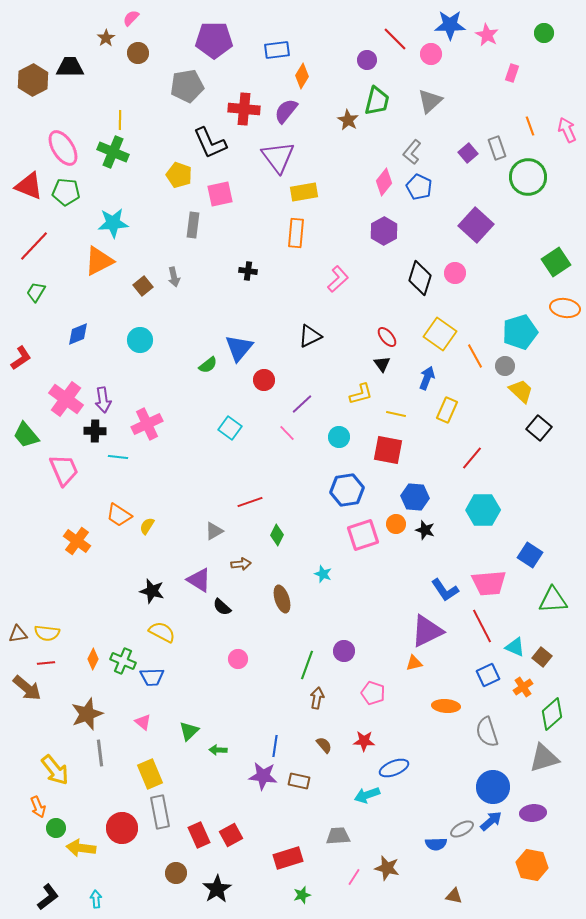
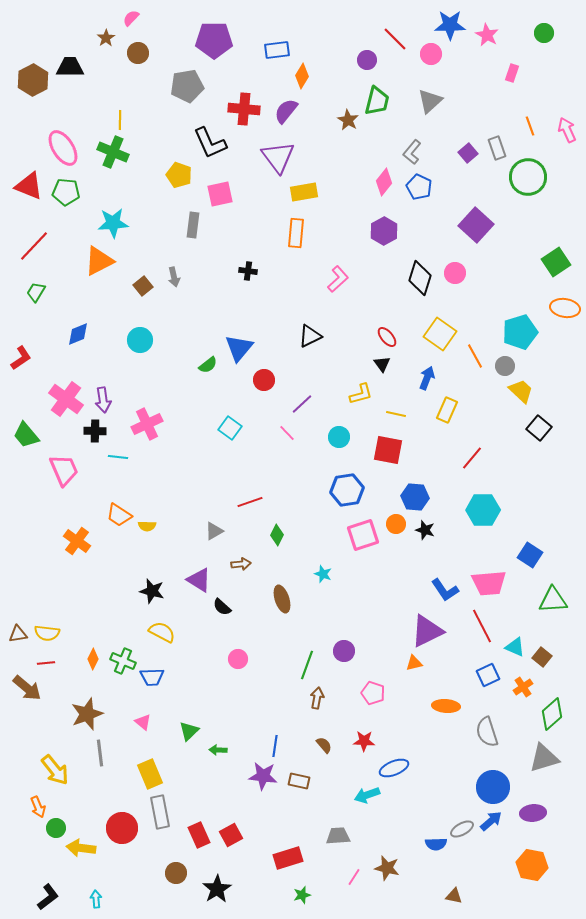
yellow semicircle at (147, 526): rotated 120 degrees counterclockwise
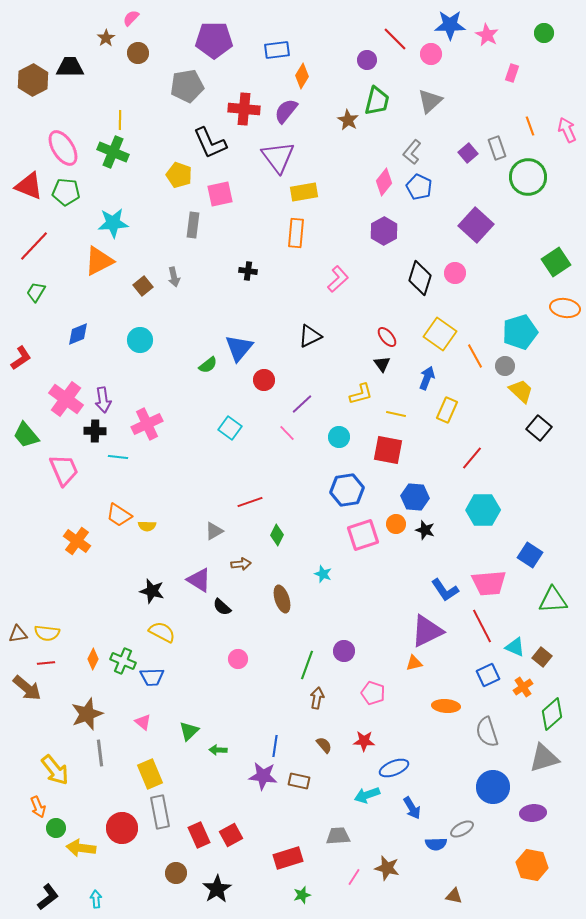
blue arrow at (491, 821): moved 79 px left, 13 px up; rotated 100 degrees clockwise
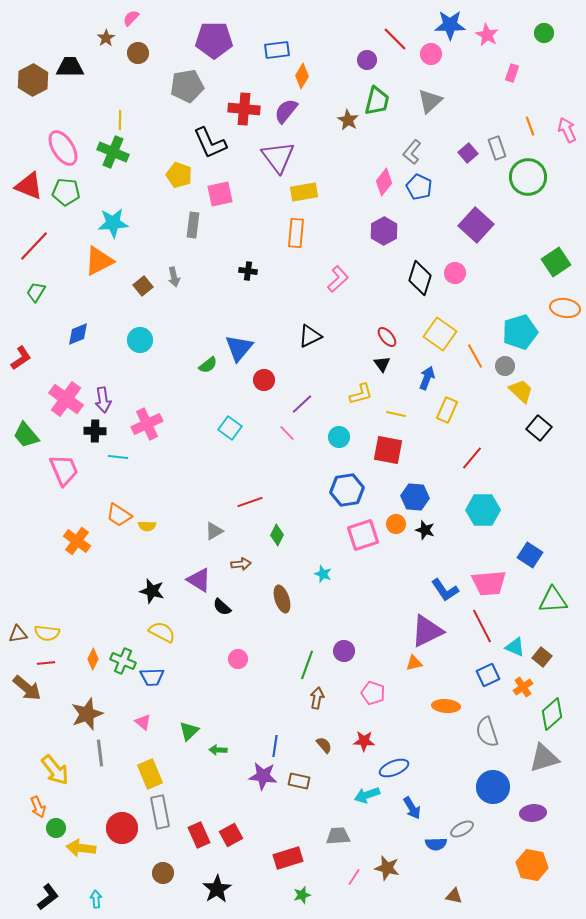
brown circle at (176, 873): moved 13 px left
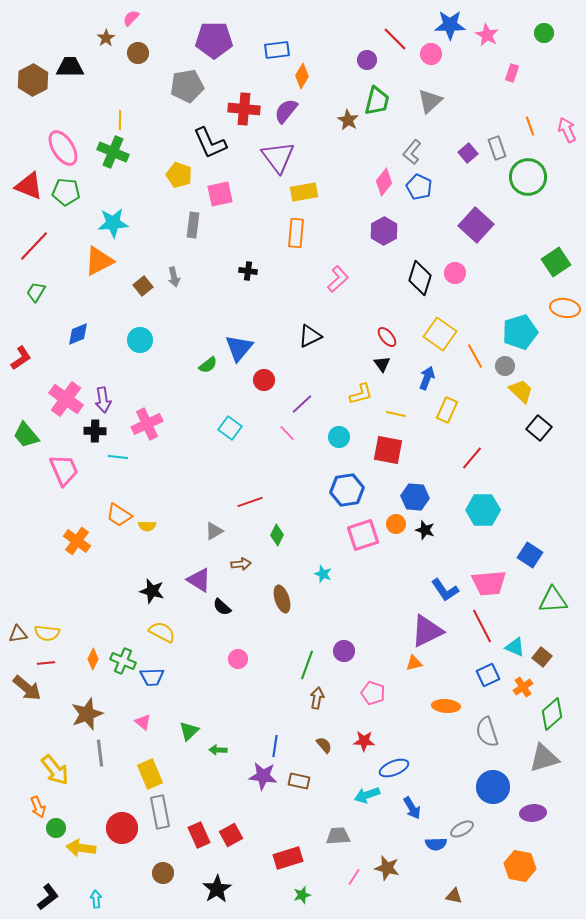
orange hexagon at (532, 865): moved 12 px left, 1 px down
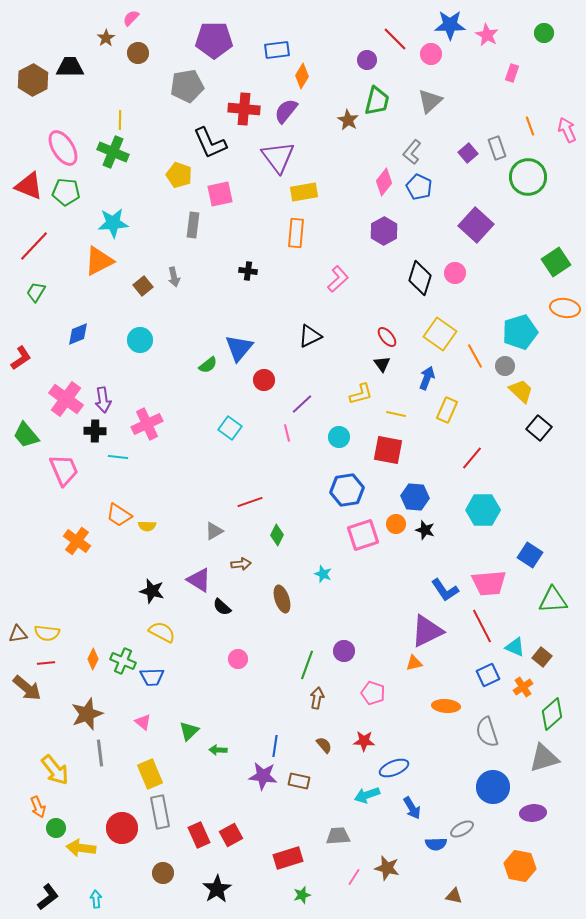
pink line at (287, 433): rotated 30 degrees clockwise
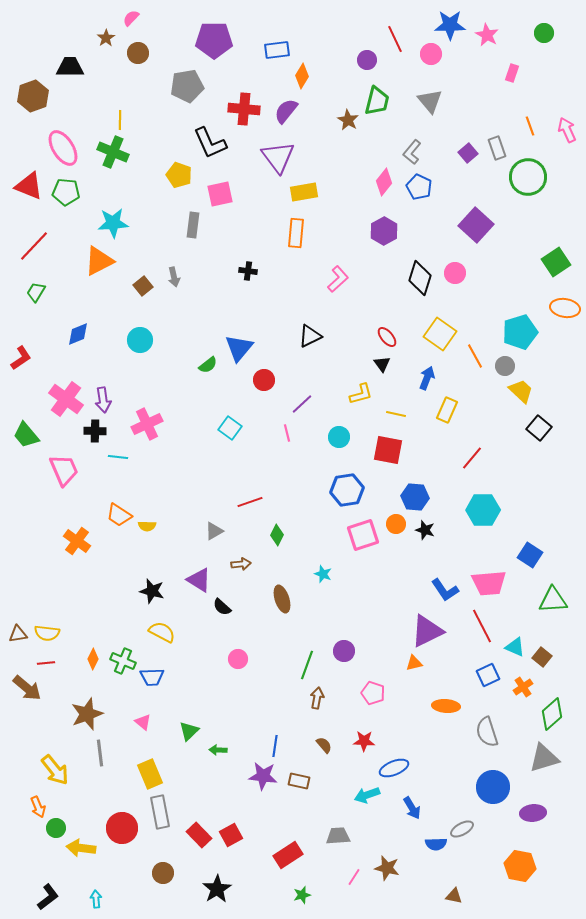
red line at (395, 39): rotated 20 degrees clockwise
brown hexagon at (33, 80): moved 16 px down; rotated 8 degrees clockwise
gray triangle at (430, 101): rotated 28 degrees counterclockwise
red rectangle at (199, 835): rotated 20 degrees counterclockwise
red rectangle at (288, 858): moved 3 px up; rotated 16 degrees counterclockwise
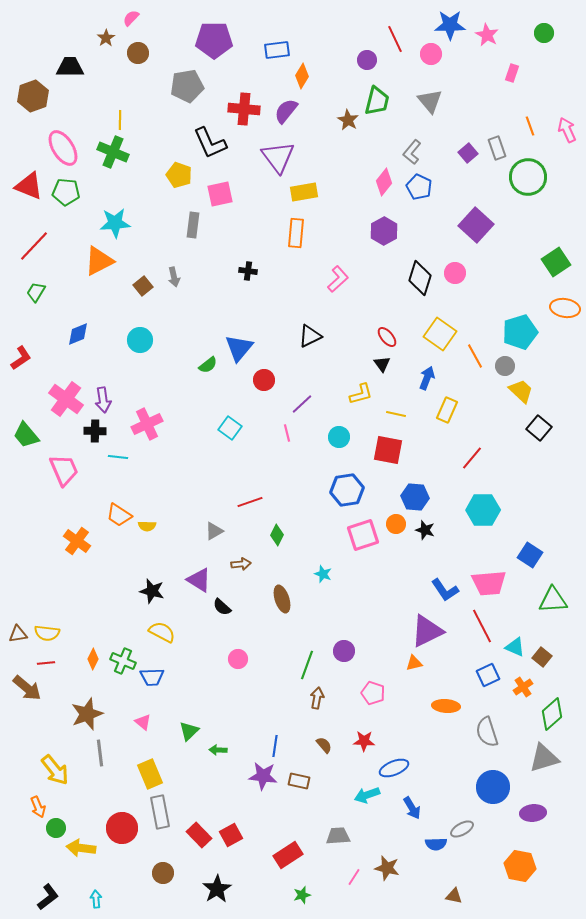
cyan star at (113, 223): moved 2 px right
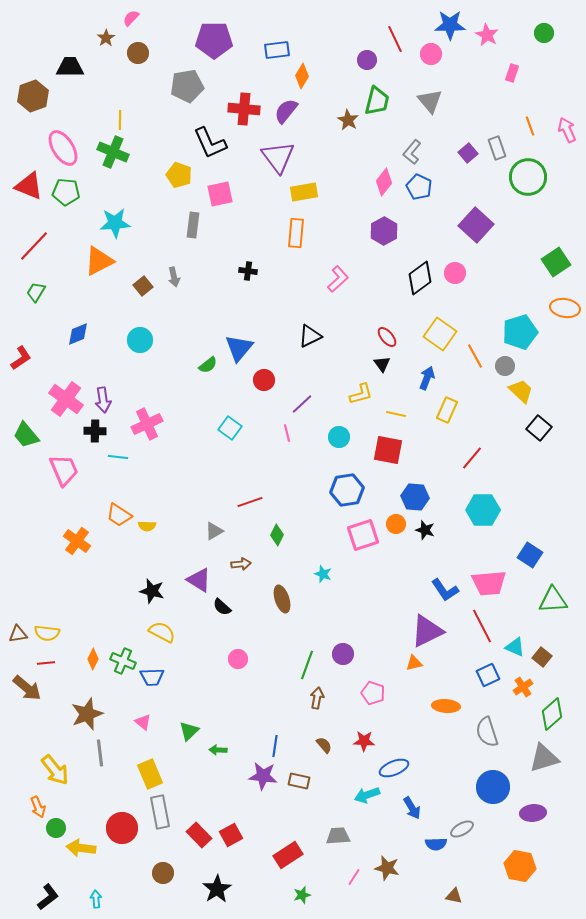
black diamond at (420, 278): rotated 36 degrees clockwise
purple circle at (344, 651): moved 1 px left, 3 px down
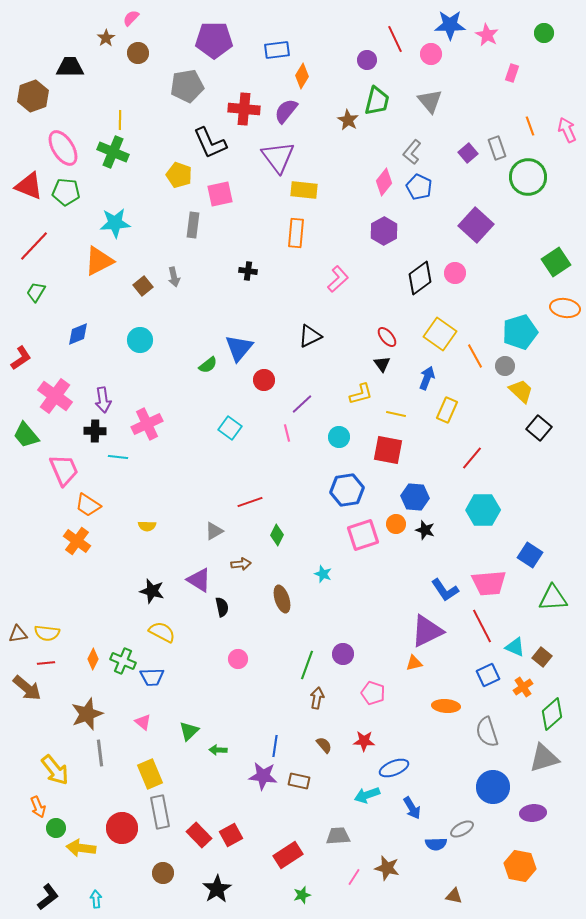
yellow rectangle at (304, 192): moved 2 px up; rotated 16 degrees clockwise
pink cross at (66, 399): moved 11 px left, 3 px up
orange trapezoid at (119, 515): moved 31 px left, 10 px up
green triangle at (553, 600): moved 2 px up
black semicircle at (222, 607): rotated 144 degrees counterclockwise
